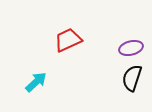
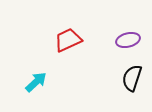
purple ellipse: moved 3 px left, 8 px up
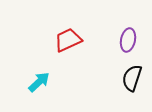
purple ellipse: rotated 65 degrees counterclockwise
cyan arrow: moved 3 px right
